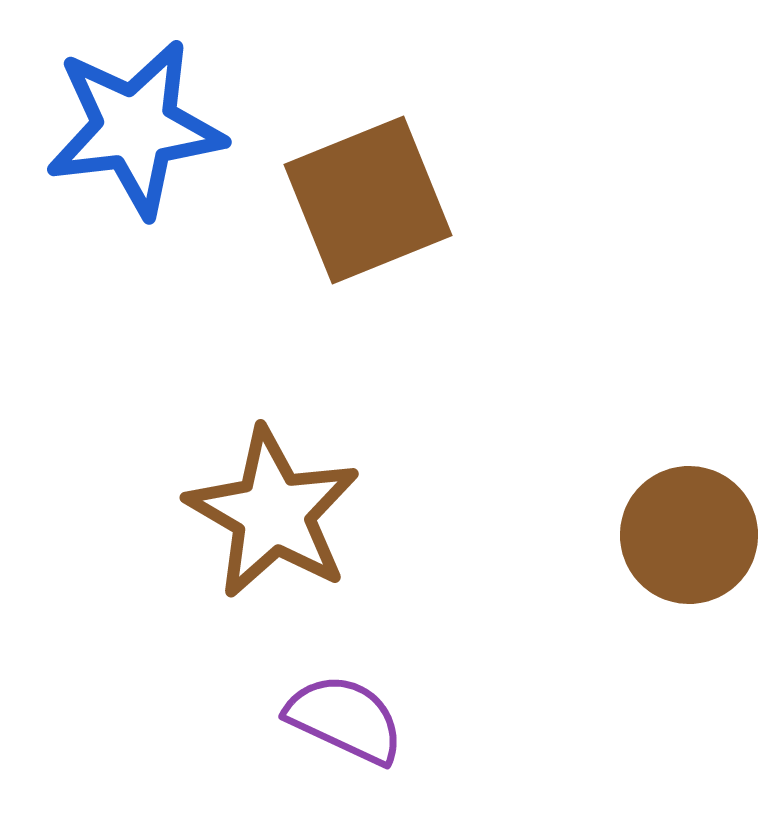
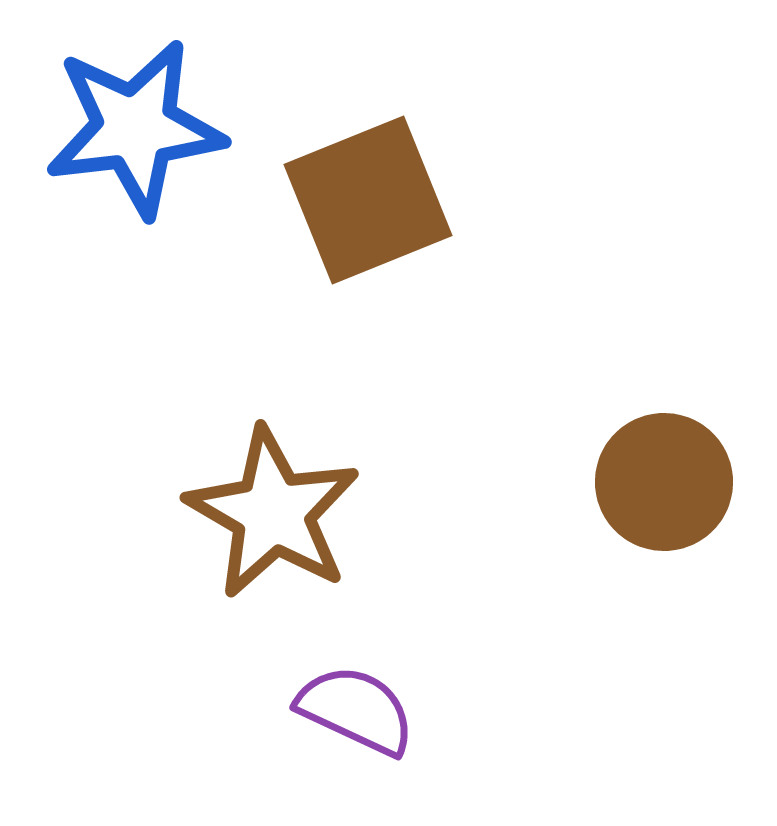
brown circle: moved 25 px left, 53 px up
purple semicircle: moved 11 px right, 9 px up
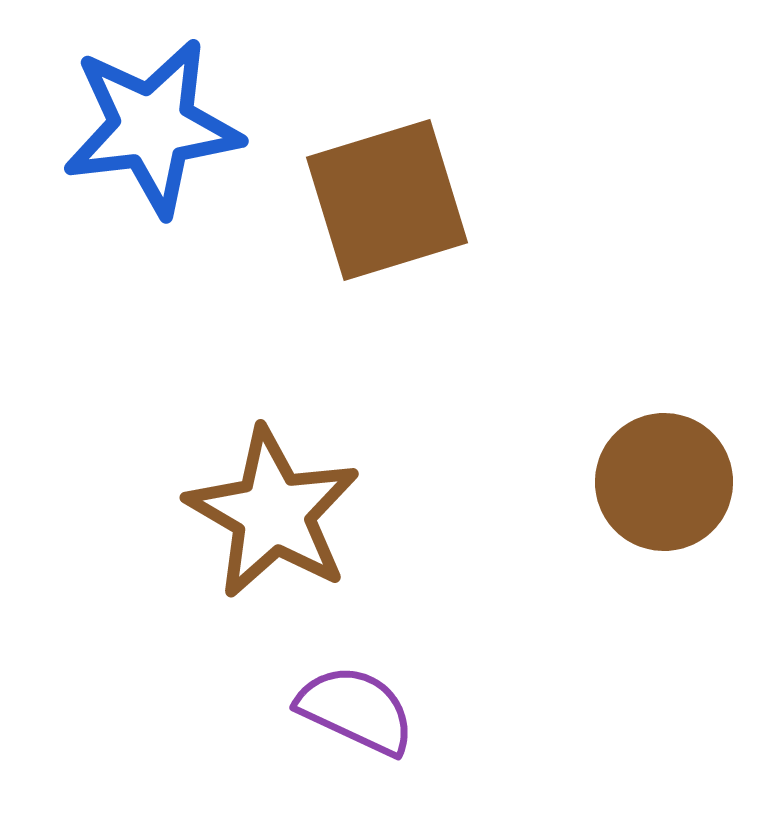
blue star: moved 17 px right, 1 px up
brown square: moved 19 px right; rotated 5 degrees clockwise
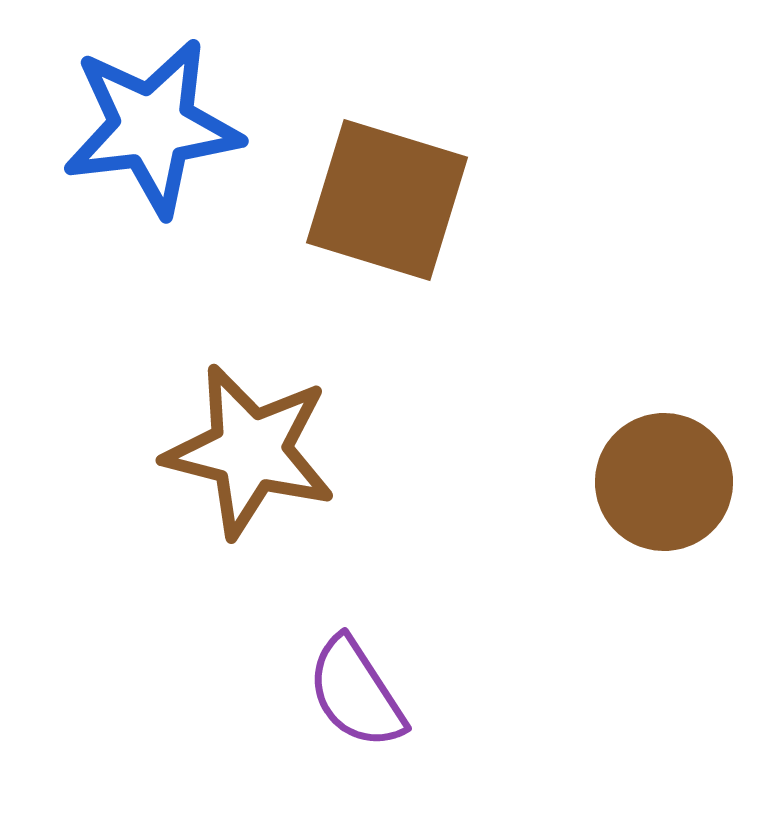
brown square: rotated 34 degrees clockwise
brown star: moved 23 px left, 62 px up; rotated 16 degrees counterclockwise
purple semicircle: moved 17 px up; rotated 148 degrees counterclockwise
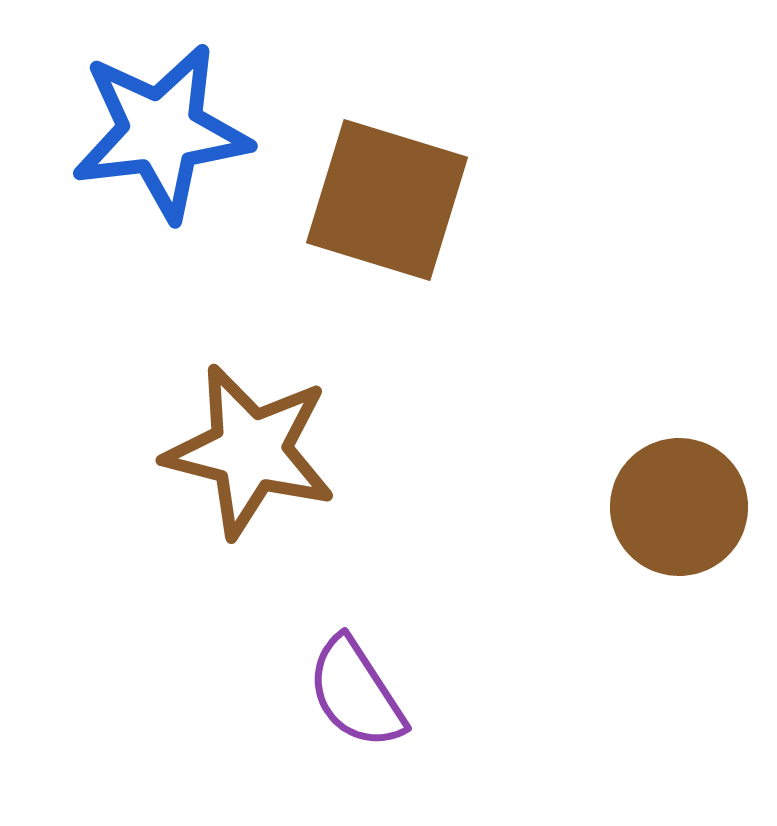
blue star: moved 9 px right, 5 px down
brown circle: moved 15 px right, 25 px down
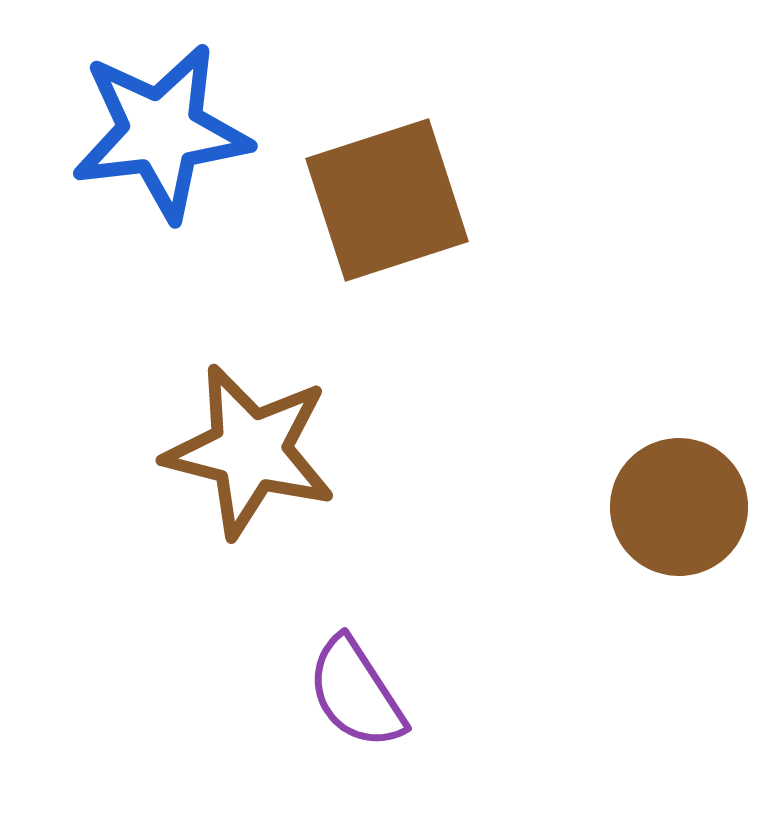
brown square: rotated 35 degrees counterclockwise
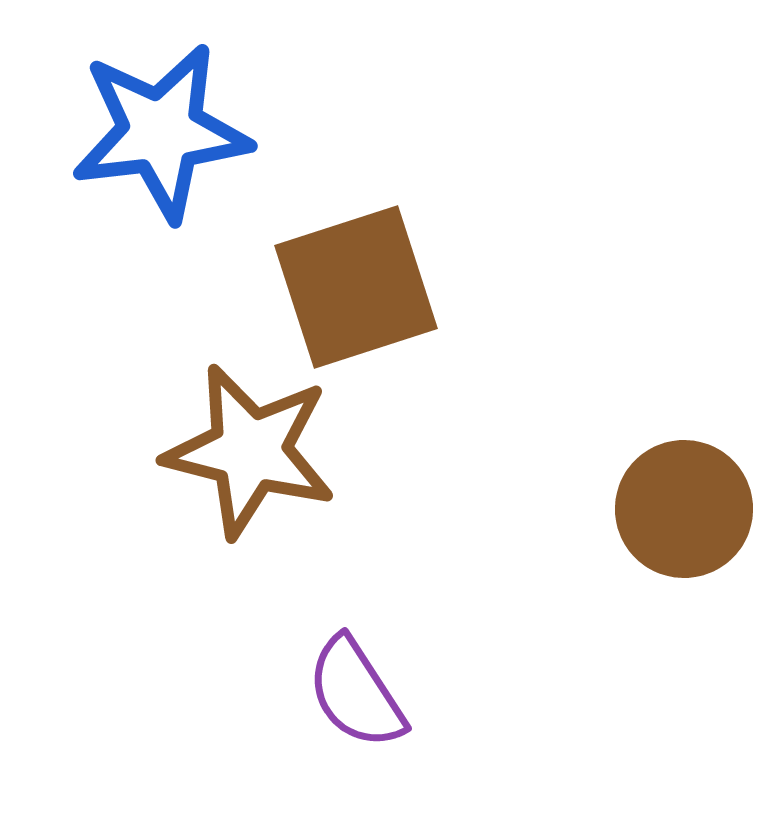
brown square: moved 31 px left, 87 px down
brown circle: moved 5 px right, 2 px down
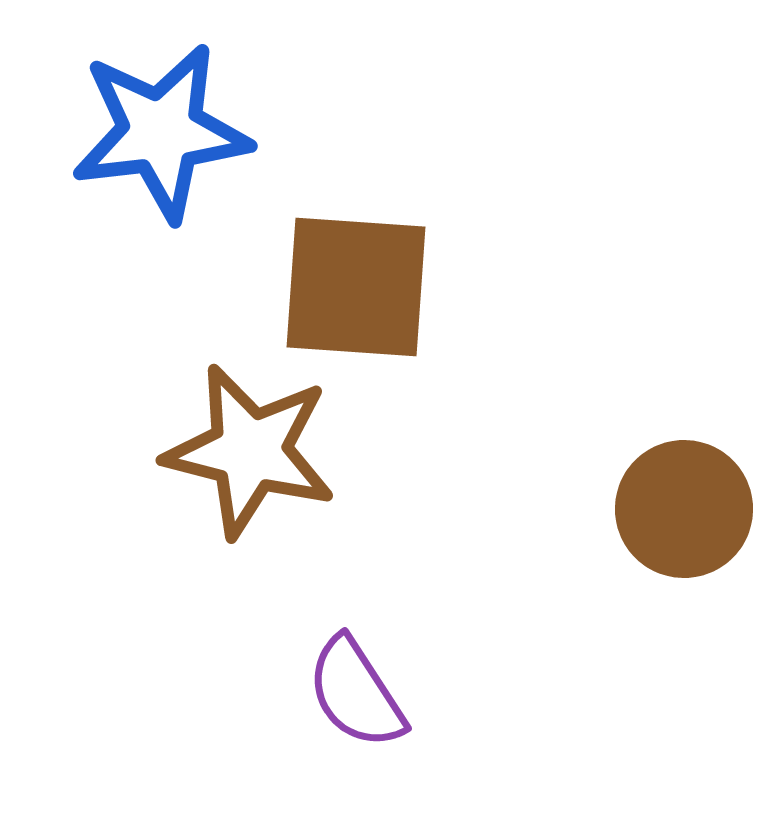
brown square: rotated 22 degrees clockwise
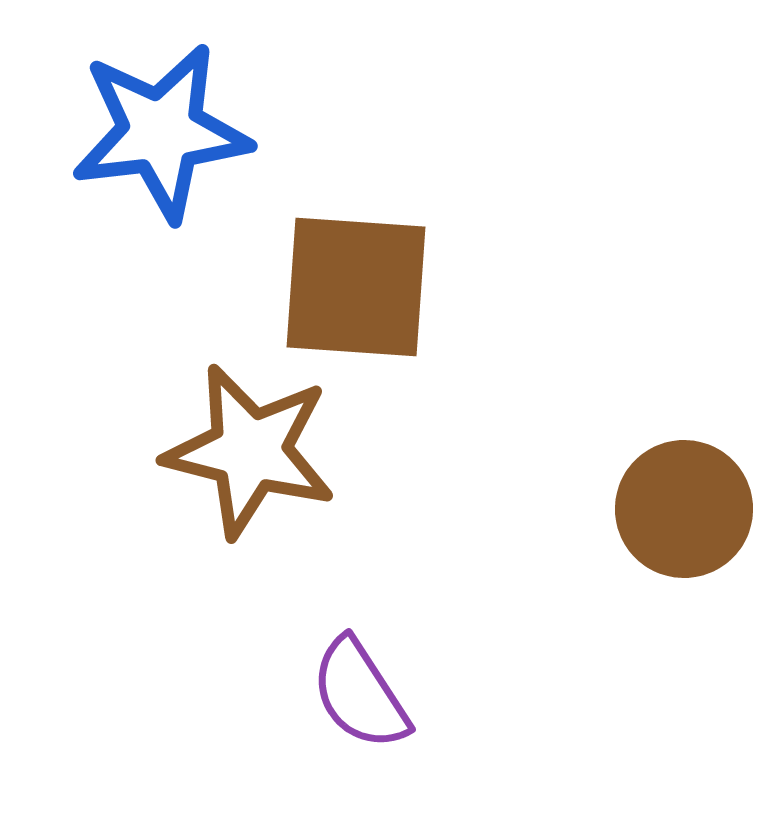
purple semicircle: moved 4 px right, 1 px down
